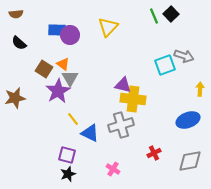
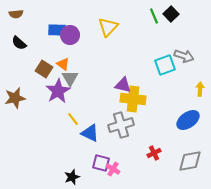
blue ellipse: rotated 15 degrees counterclockwise
purple square: moved 34 px right, 8 px down
black star: moved 4 px right, 3 px down
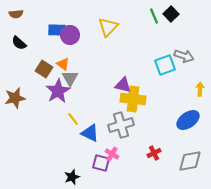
pink cross: moved 1 px left, 15 px up
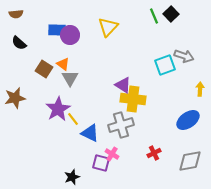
purple triangle: rotated 18 degrees clockwise
purple star: moved 18 px down
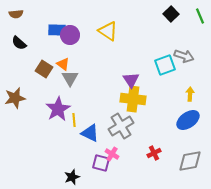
green line: moved 46 px right
yellow triangle: moved 4 px down; rotated 40 degrees counterclockwise
purple triangle: moved 8 px right, 5 px up; rotated 24 degrees clockwise
yellow arrow: moved 10 px left, 5 px down
yellow line: moved 1 px right, 1 px down; rotated 32 degrees clockwise
gray cross: moved 1 px down; rotated 15 degrees counterclockwise
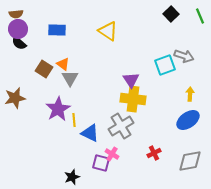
purple circle: moved 52 px left, 6 px up
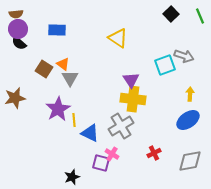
yellow triangle: moved 10 px right, 7 px down
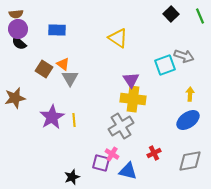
purple star: moved 6 px left, 8 px down
blue triangle: moved 38 px right, 38 px down; rotated 12 degrees counterclockwise
